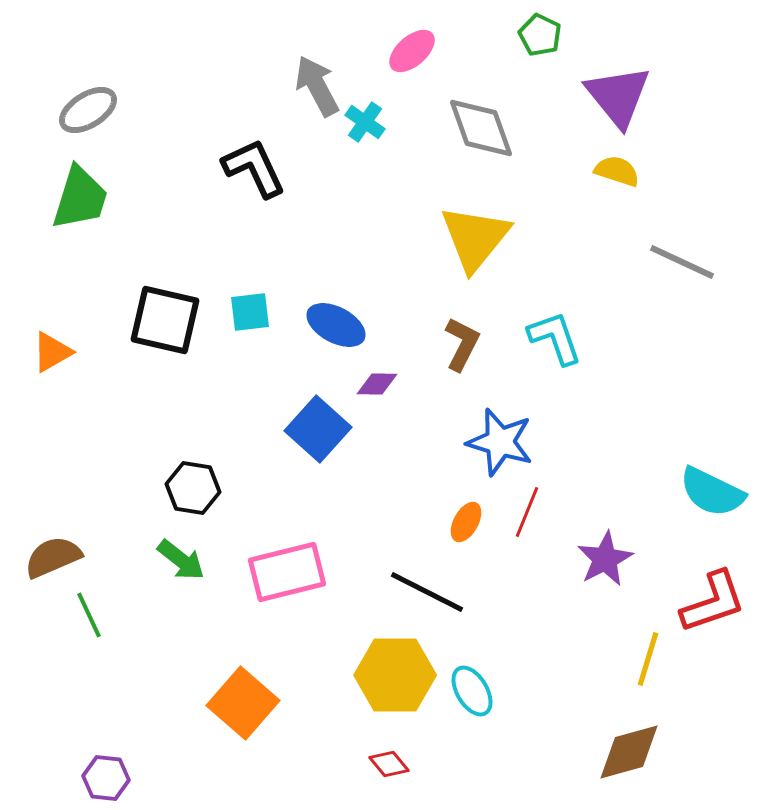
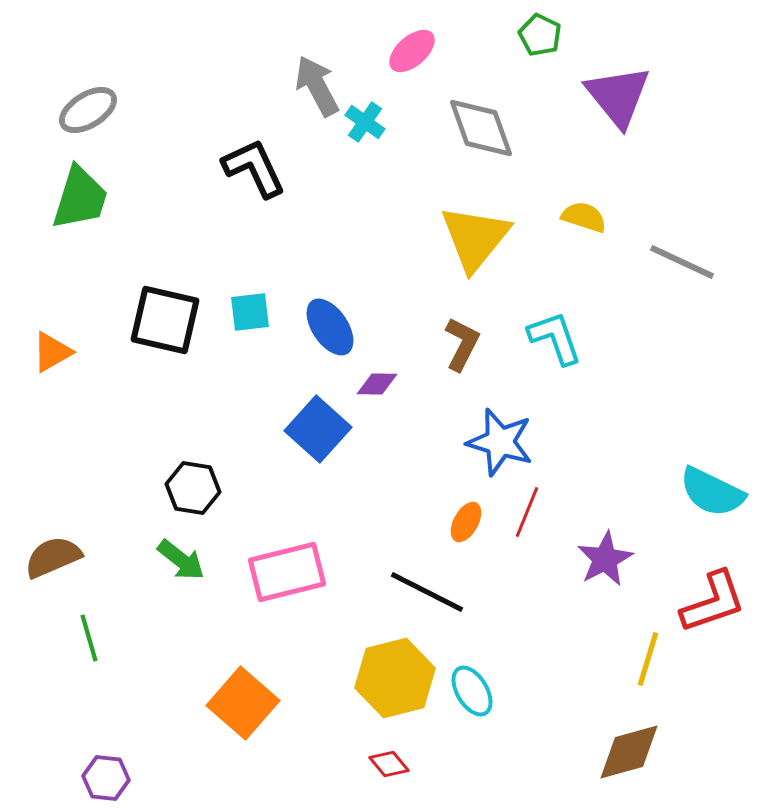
yellow semicircle: moved 33 px left, 46 px down
blue ellipse: moved 6 px left, 2 px down; rotated 28 degrees clockwise
green line: moved 23 px down; rotated 9 degrees clockwise
yellow hexagon: moved 3 px down; rotated 14 degrees counterclockwise
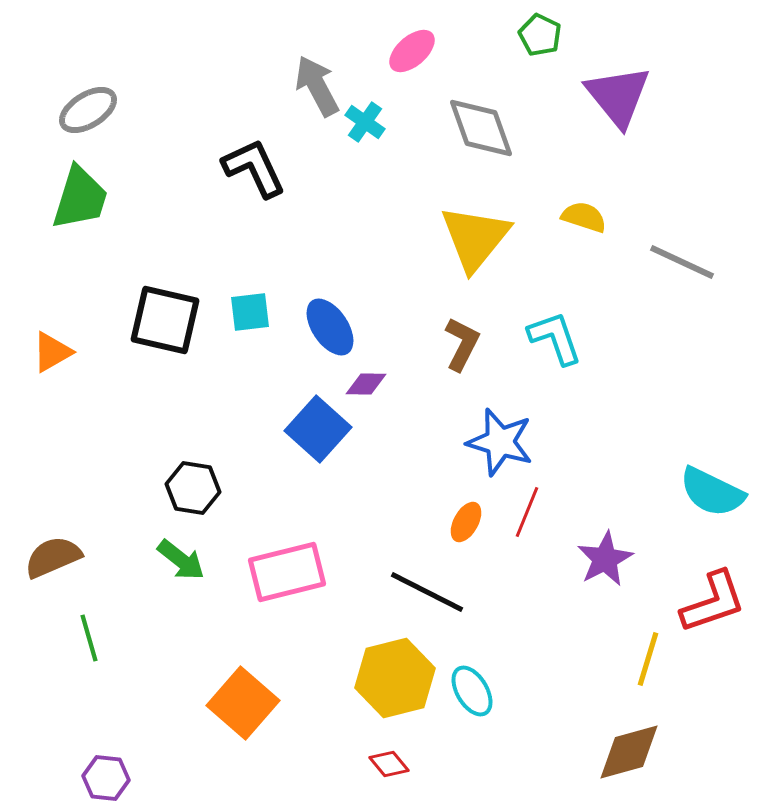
purple diamond: moved 11 px left
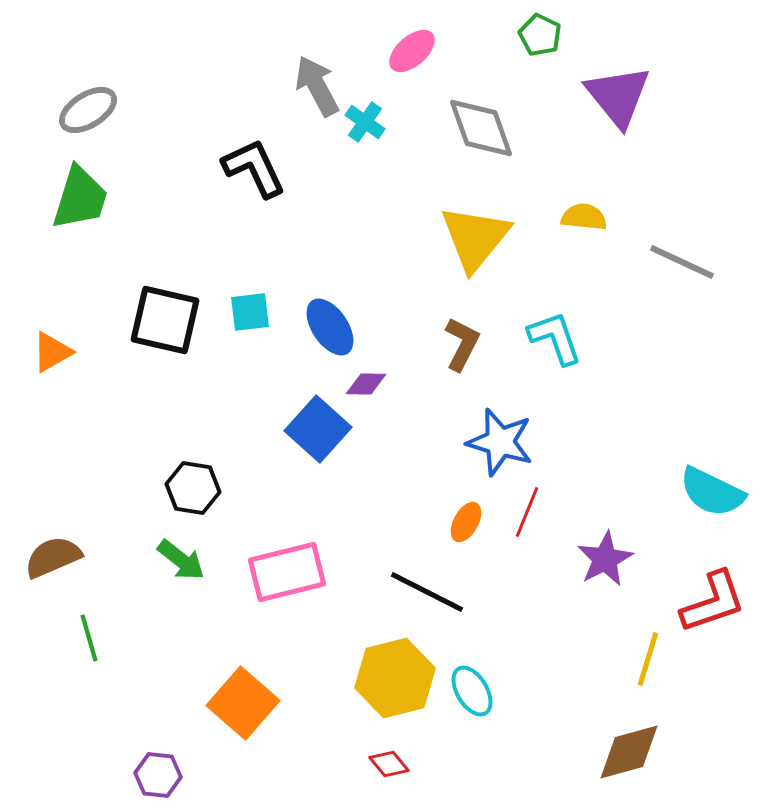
yellow semicircle: rotated 12 degrees counterclockwise
purple hexagon: moved 52 px right, 3 px up
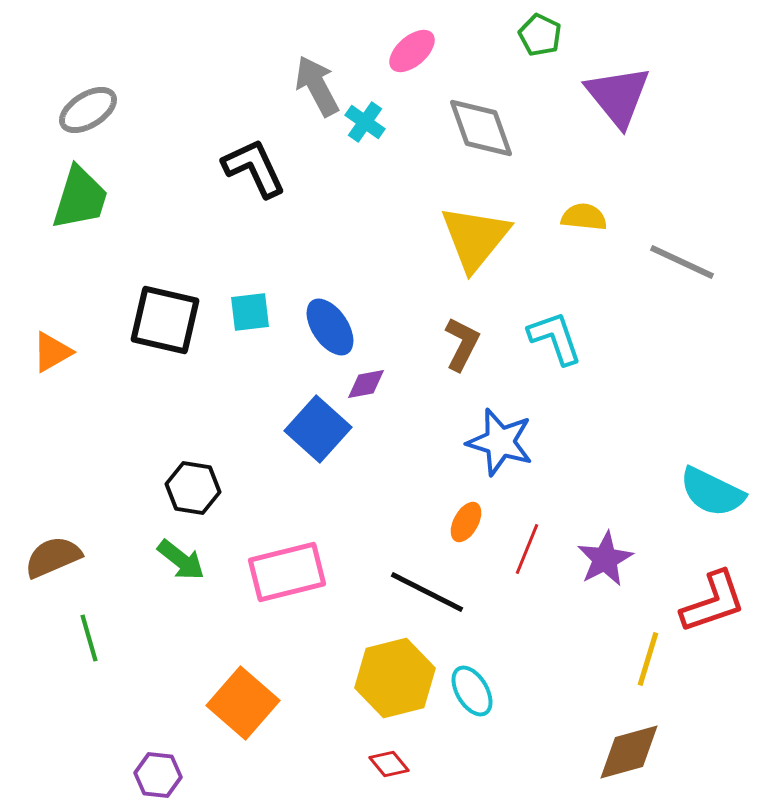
purple diamond: rotated 12 degrees counterclockwise
red line: moved 37 px down
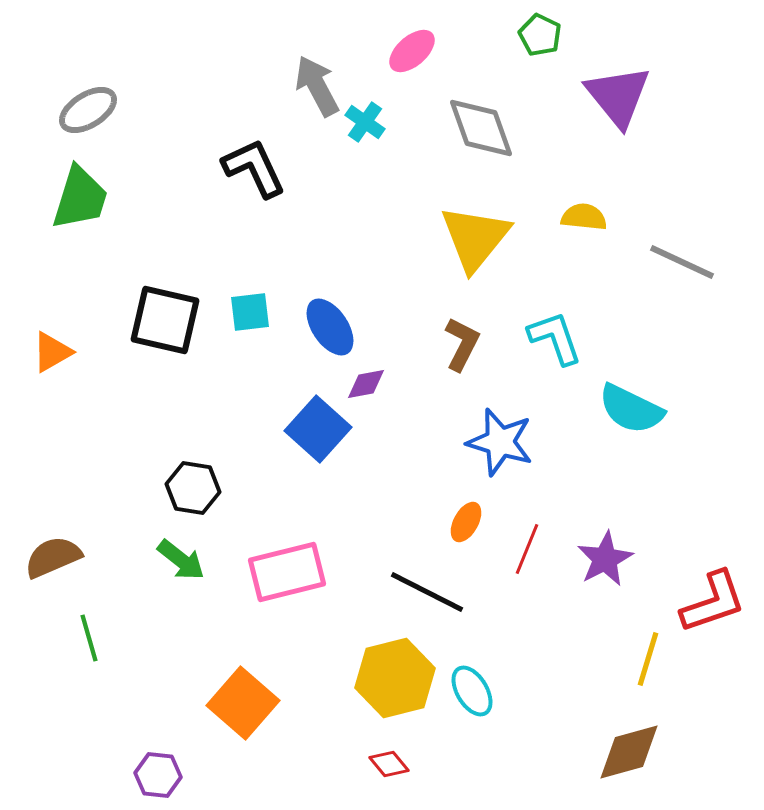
cyan semicircle: moved 81 px left, 83 px up
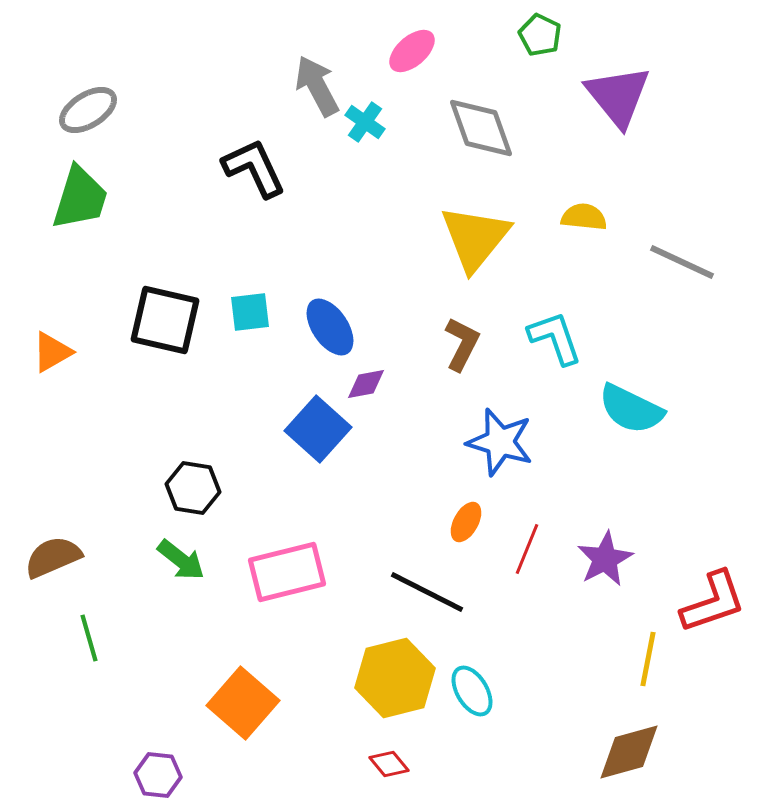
yellow line: rotated 6 degrees counterclockwise
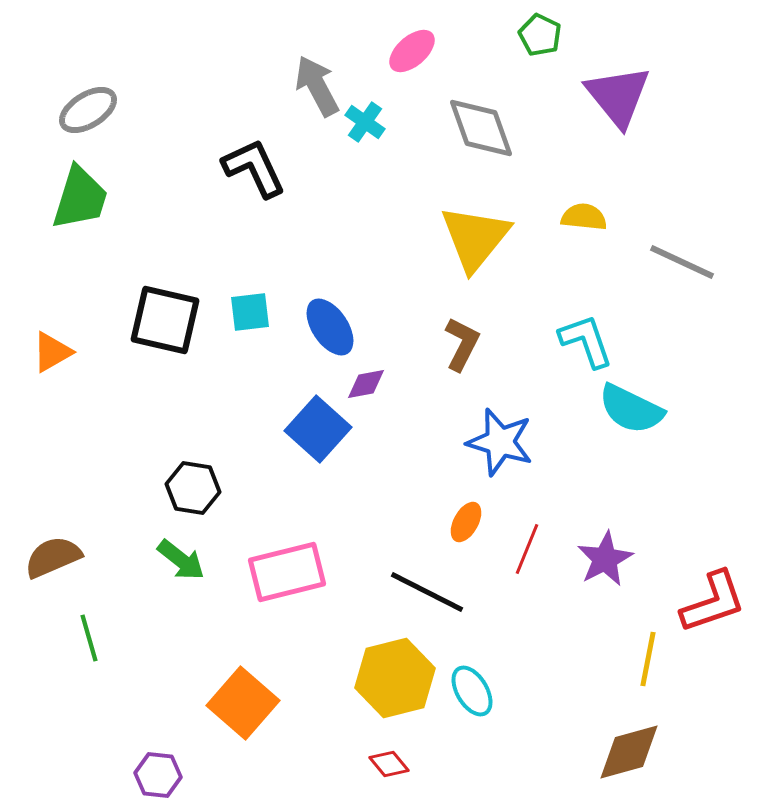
cyan L-shape: moved 31 px right, 3 px down
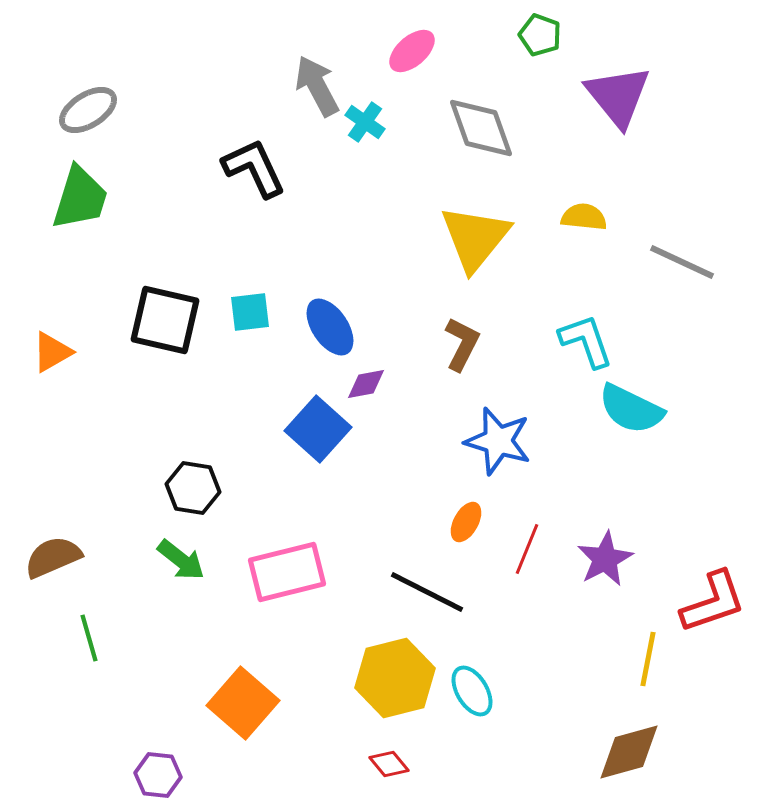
green pentagon: rotated 6 degrees counterclockwise
blue star: moved 2 px left, 1 px up
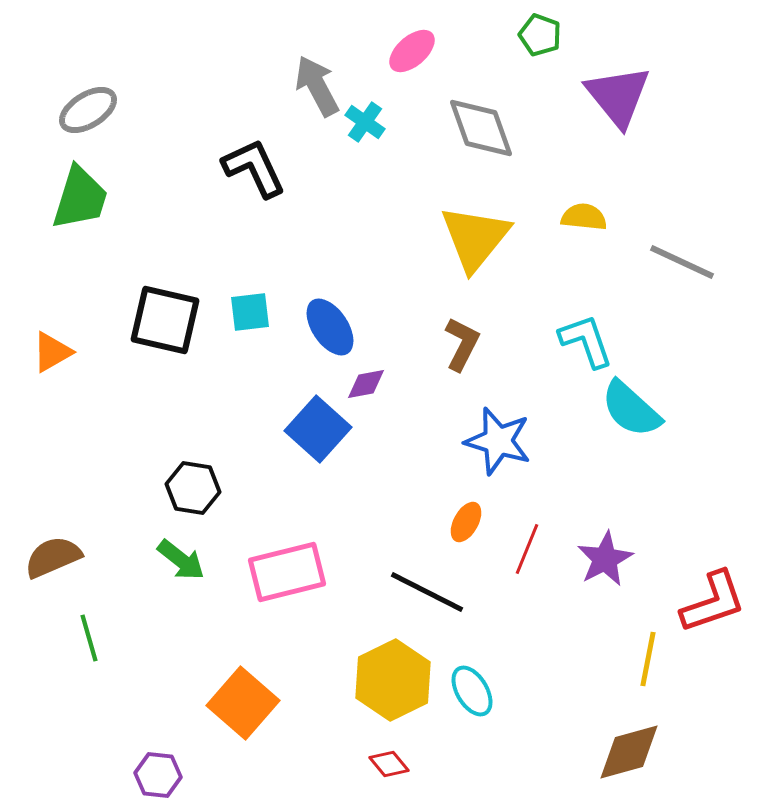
cyan semicircle: rotated 16 degrees clockwise
yellow hexagon: moved 2 px left, 2 px down; rotated 12 degrees counterclockwise
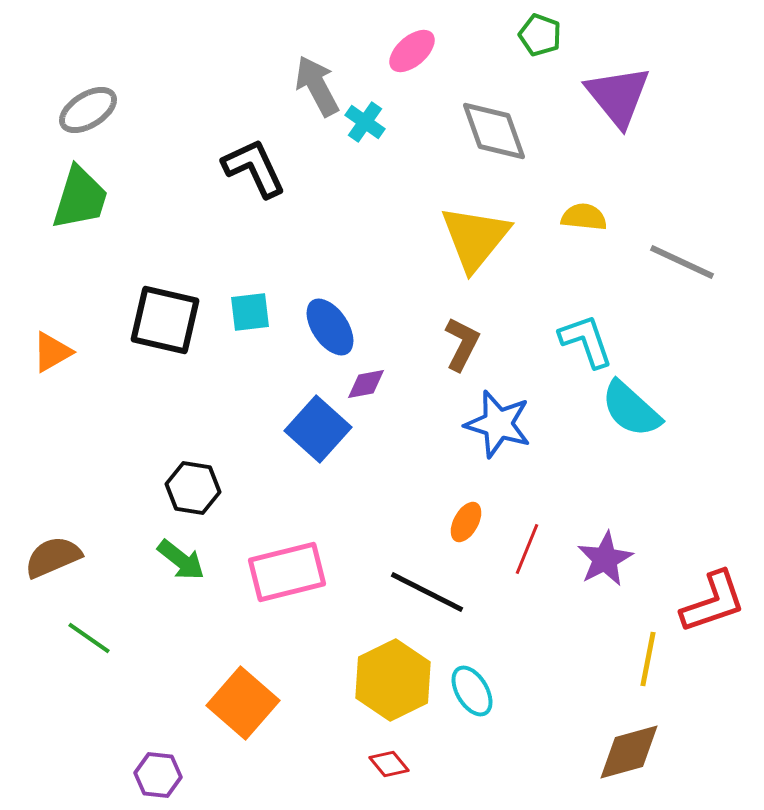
gray diamond: moved 13 px right, 3 px down
blue star: moved 17 px up
green line: rotated 39 degrees counterclockwise
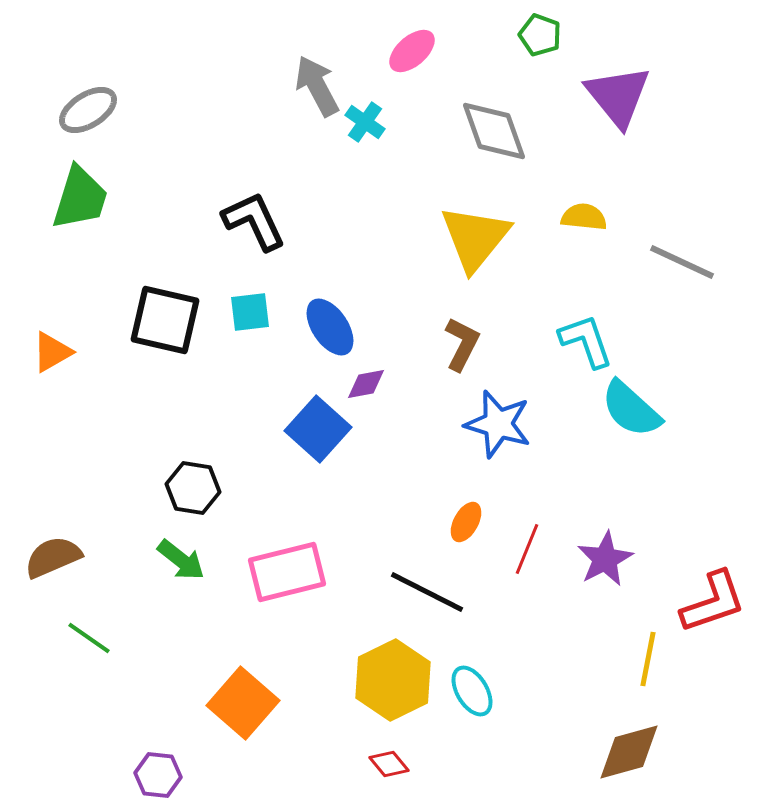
black L-shape: moved 53 px down
